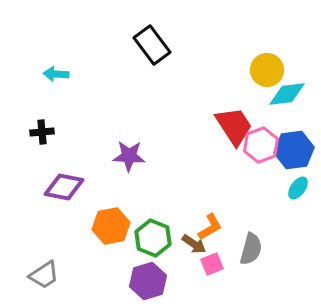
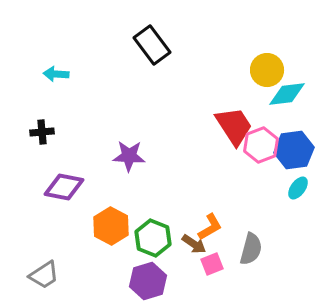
orange hexagon: rotated 21 degrees counterclockwise
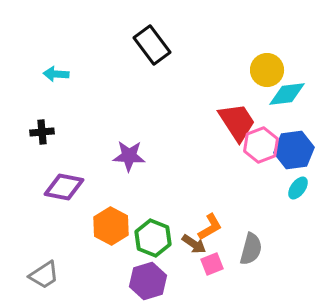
red trapezoid: moved 3 px right, 4 px up
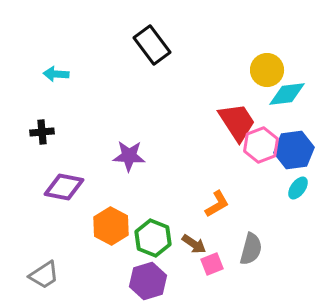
orange L-shape: moved 7 px right, 23 px up
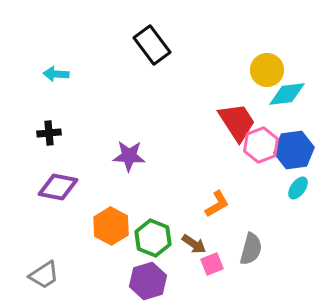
black cross: moved 7 px right, 1 px down
purple diamond: moved 6 px left
